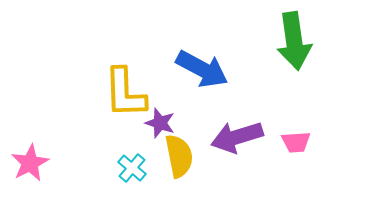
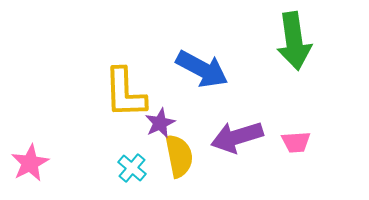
purple star: rotated 28 degrees clockwise
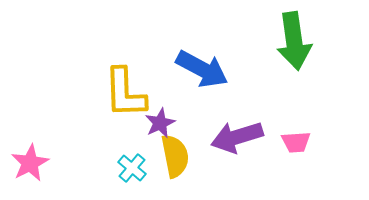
yellow semicircle: moved 4 px left
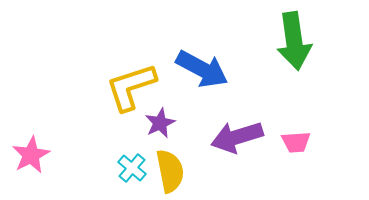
yellow L-shape: moved 6 px right, 6 px up; rotated 74 degrees clockwise
yellow semicircle: moved 5 px left, 15 px down
pink star: moved 1 px right, 8 px up
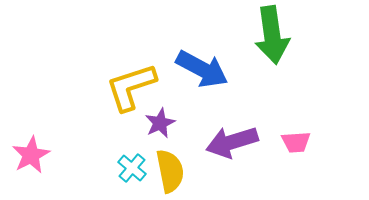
green arrow: moved 22 px left, 6 px up
purple arrow: moved 5 px left, 5 px down
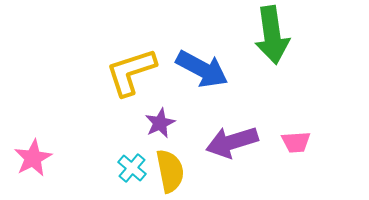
yellow L-shape: moved 15 px up
pink star: moved 2 px right, 3 px down
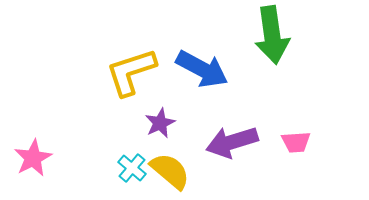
yellow semicircle: rotated 39 degrees counterclockwise
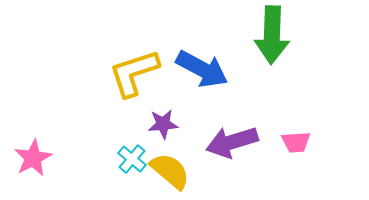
green arrow: rotated 10 degrees clockwise
yellow L-shape: moved 3 px right, 1 px down
purple star: moved 3 px right, 1 px down; rotated 20 degrees clockwise
cyan cross: moved 9 px up
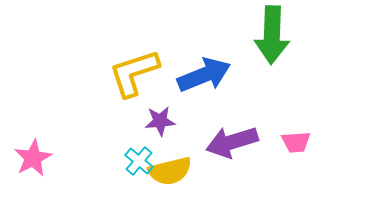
blue arrow: moved 2 px right, 6 px down; rotated 50 degrees counterclockwise
purple star: moved 3 px left, 3 px up
cyan cross: moved 7 px right, 2 px down
yellow semicircle: rotated 126 degrees clockwise
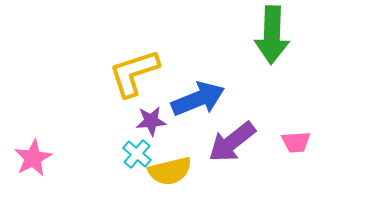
blue arrow: moved 6 px left, 24 px down
purple star: moved 9 px left
purple arrow: rotated 21 degrees counterclockwise
cyan cross: moved 2 px left, 7 px up
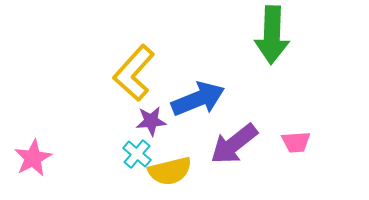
yellow L-shape: rotated 30 degrees counterclockwise
purple arrow: moved 2 px right, 2 px down
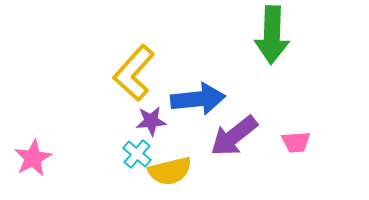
blue arrow: rotated 16 degrees clockwise
purple arrow: moved 8 px up
